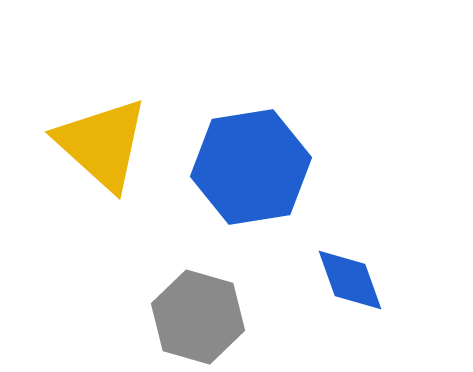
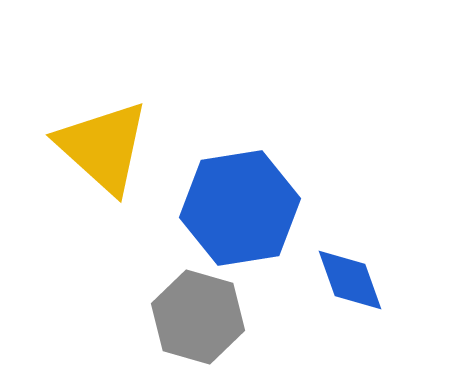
yellow triangle: moved 1 px right, 3 px down
blue hexagon: moved 11 px left, 41 px down
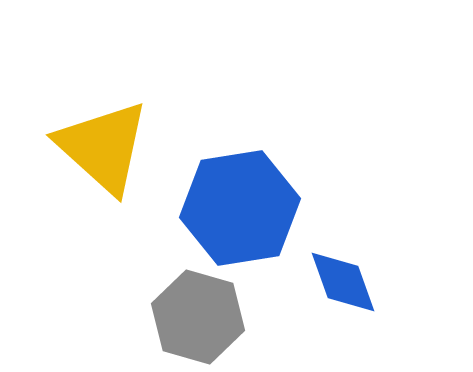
blue diamond: moved 7 px left, 2 px down
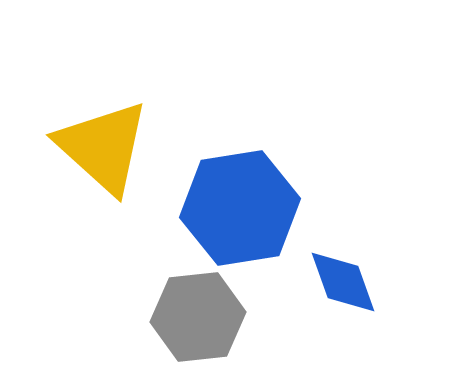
gray hexagon: rotated 22 degrees counterclockwise
